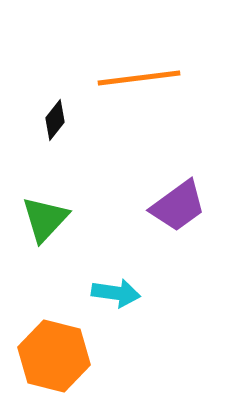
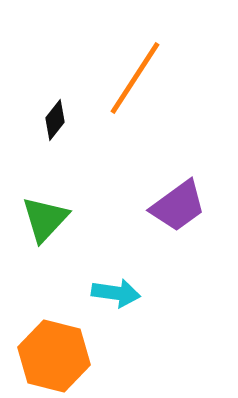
orange line: moved 4 px left; rotated 50 degrees counterclockwise
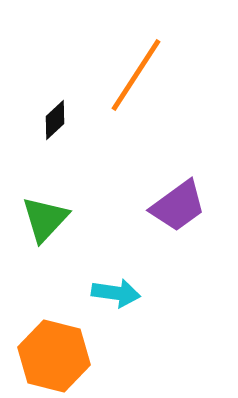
orange line: moved 1 px right, 3 px up
black diamond: rotated 9 degrees clockwise
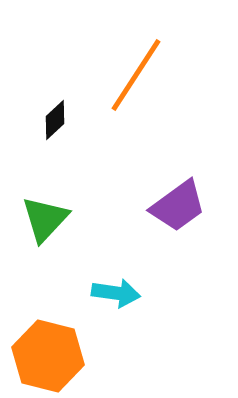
orange hexagon: moved 6 px left
